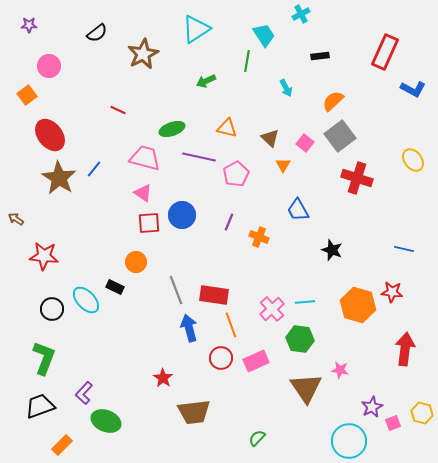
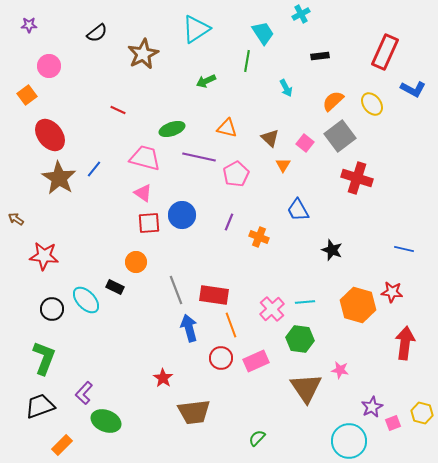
cyan trapezoid at (264, 35): moved 1 px left, 2 px up
yellow ellipse at (413, 160): moved 41 px left, 56 px up
red arrow at (405, 349): moved 6 px up
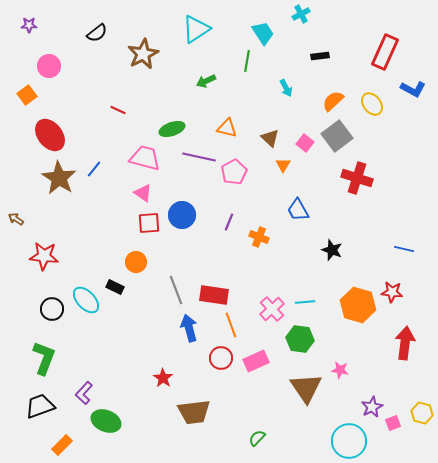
gray square at (340, 136): moved 3 px left
pink pentagon at (236, 174): moved 2 px left, 2 px up
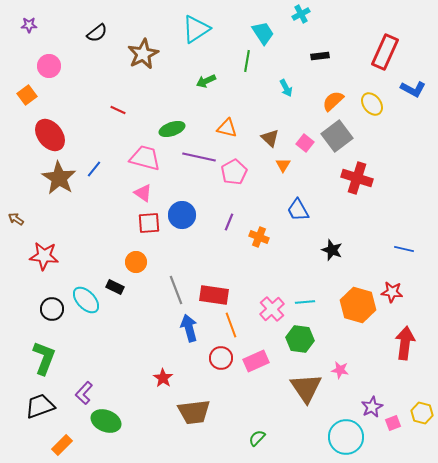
cyan circle at (349, 441): moved 3 px left, 4 px up
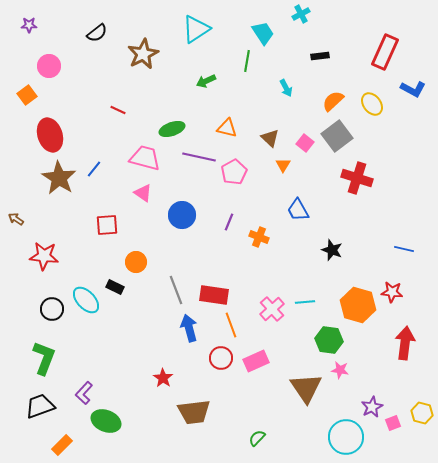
red ellipse at (50, 135): rotated 20 degrees clockwise
red square at (149, 223): moved 42 px left, 2 px down
green hexagon at (300, 339): moved 29 px right, 1 px down
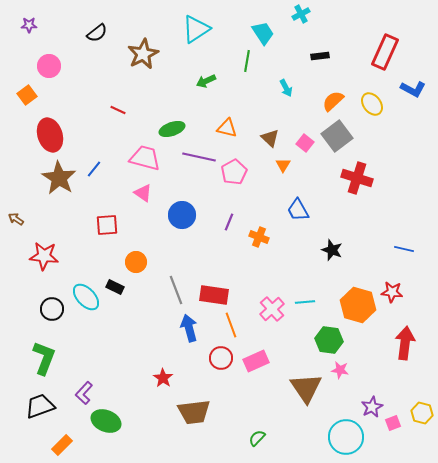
cyan ellipse at (86, 300): moved 3 px up
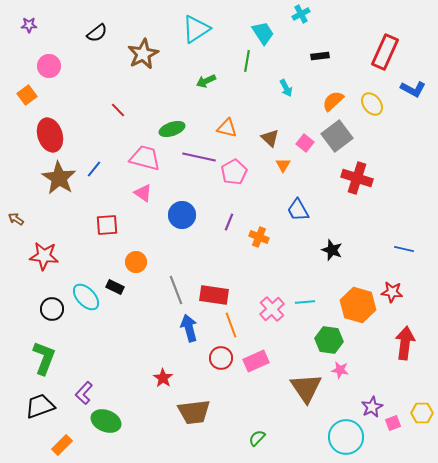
red line at (118, 110): rotated 21 degrees clockwise
yellow hexagon at (422, 413): rotated 15 degrees counterclockwise
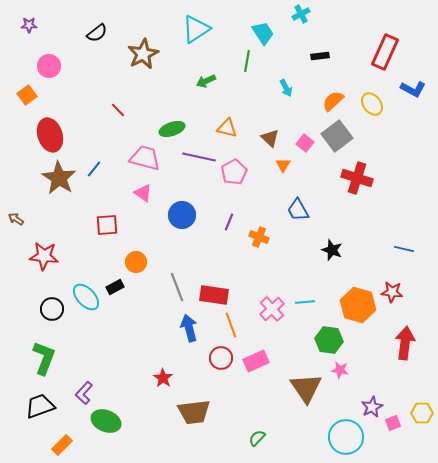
black rectangle at (115, 287): rotated 54 degrees counterclockwise
gray line at (176, 290): moved 1 px right, 3 px up
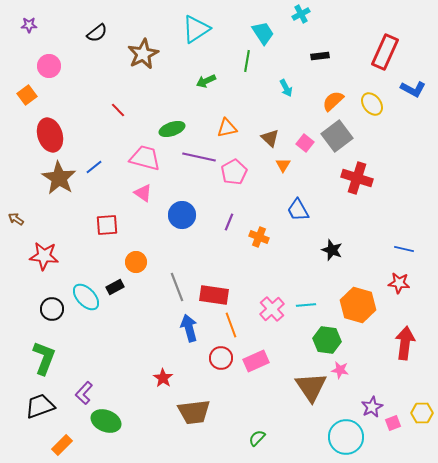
orange triangle at (227, 128): rotated 25 degrees counterclockwise
blue line at (94, 169): moved 2 px up; rotated 12 degrees clockwise
red star at (392, 292): moved 7 px right, 9 px up
cyan line at (305, 302): moved 1 px right, 3 px down
green hexagon at (329, 340): moved 2 px left
brown triangle at (306, 388): moved 5 px right, 1 px up
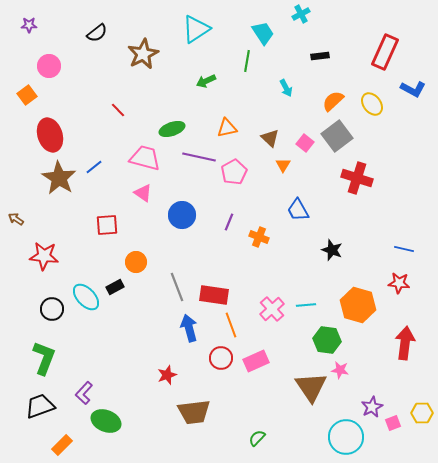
red star at (163, 378): moved 4 px right, 3 px up; rotated 18 degrees clockwise
